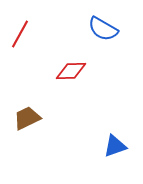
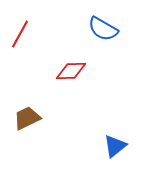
blue triangle: rotated 20 degrees counterclockwise
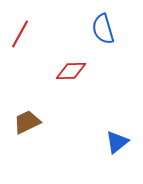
blue semicircle: rotated 44 degrees clockwise
brown trapezoid: moved 4 px down
blue triangle: moved 2 px right, 4 px up
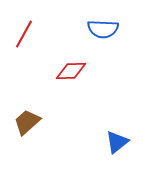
blue semicircle: rotated 72 degrees counterclockwise
red line: moved 4 px right
brown trapezoid: rotated 16 degrees counterclockwise
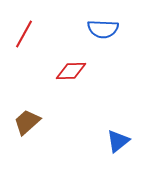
blue triangle: moved 1 px right, 1 px up
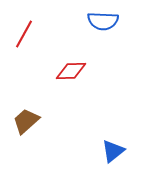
blue semicircle: moved 8 px up
brown trapezoid: moved 1 px left, 1 px up
blue triangle: moved 5 px left, 10 px down
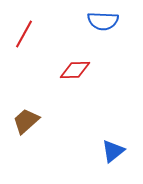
red diamond: moved 4 px right, 1 px up
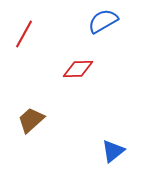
blue semicircle: rotated 148 degrees clockwise
red diamond: moved 3 px right, 1 px up
brown trapezoid: moved 5 px right, 1 px up
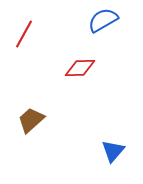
blue semicircle: moved 1 px up
red diamond: moved 2 px right, 1 px up
blue triangle: rotated 10 degrees counterclockwise
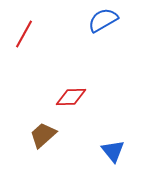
red diamond: moved 9 px left, 29 px down
brown trapezoid: moved 12 px right, 15 px down
blue triangle: rotated 20 degrees counterclockwise
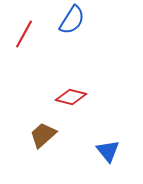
blue semicircle: moved 31 px left; rotated 152 degrees clockwise
red diamond: rotated 16 degrees clockwise
blue triangle: moved 5 px left
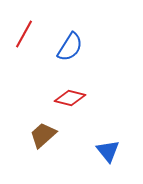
blue semicircle: moved 2 px left, 27 px down
red diamond: moved 1 px left, 1 px down
